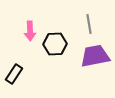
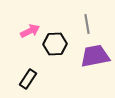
gray line: moved 2 px left
pink arrow: rotated 114 degrees counterclockwise
black rectangle: moved 14 px right, 5 px down
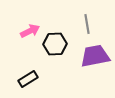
black rectangle: rotated 24 degrees clockwise
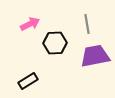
pink arrow: moved 7 px up
black hexagon: moved 1 px up
black rectangle: moved 2 px down
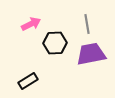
pink arrow: moved 1 px right
purple trapezoid: moved 4 px left, 2 px up
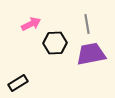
black rectangle: moved 10 px left, 2 px down
